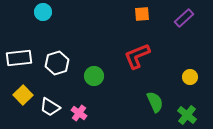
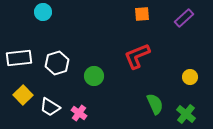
green semicircle: moved 2 px down
green cross: moved 1 px left, 1 px up
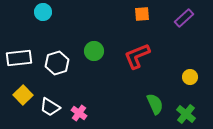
green circle: moved 25 px up
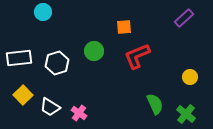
orange square: moved 18 px left, 13 px down
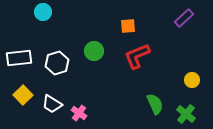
orange square: moved 4 px right, 1 px up
yellow circle: moved 2 px right, 3 px down
white trapezoid: moved 2 px right, 3 px up
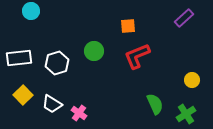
cyan circle: moved 12 px left, 1 px up
green cross: rotated 18 degrees clockwise
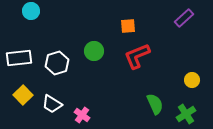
pink cross: moved 3 px right, 2 px down
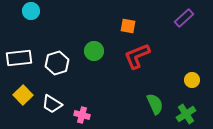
orange square: rotated 14 degrees clockwise
pink cross: rotated 21 degrees counterclockwise
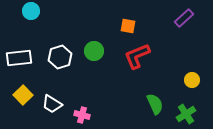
white hexagon: moved 3 px right, 6 px up
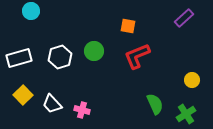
white rectangle: rotated 10 degrees counterclockwise
white trapezoid: rotated 15 degrees clockwise
pink cross: moved 5 px up
